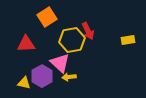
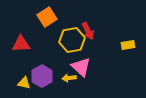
yellow rectangle: moved 5 px down
red triangle: moved 5 px left
pink triangle: moved 21 px right, 4 px down
yellow arrow: moved 1 px down
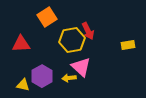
yellow triangle: moved 1 px left, 2 px down
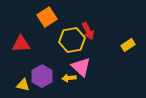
yellow rectangle: rotated 24 degrees counterclockwise
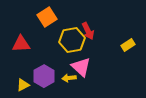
purple hexagon: moved 2 px right
yellow triangle: rotated 40 degrees counterclockwise
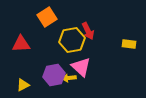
yellow rectangle: moved 1 px right, 1 px up; rotated 40 degrees clockwise
purple hexagon: moved 10 px right, 1 px up; rotated 20 degrees clockwise
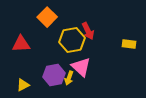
orange square: rotated 12 degrees counterclockwise
yellow arrow: rotated 64 degrees counterclockwise
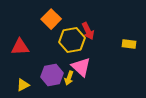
orange square: moved 4 px right, 2 px down
red triangle: moved 1 px left, 3 px down
purple hexagon: moved 2 px left
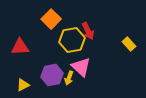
yellow rectangle: rotated 40 degrees clockwise
